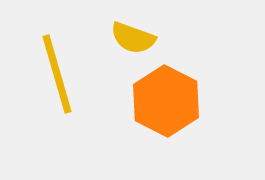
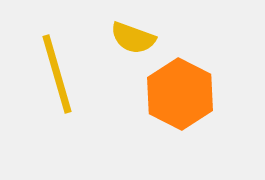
orange hexagon: moved 14 px right, 7 px up
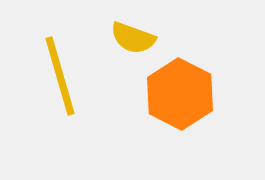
yellow line: moved 3 px right, 2 px down
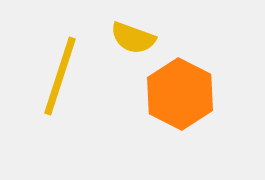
yellow line: rotated 34 degrees clockwise
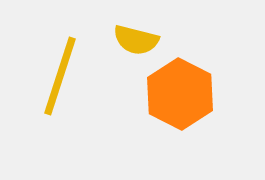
yellow semicircle: moved 3 px right, 2 px down; rotated 6 degrees counterclockwise
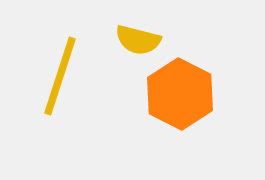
yellow semicircle: moved 2 px right
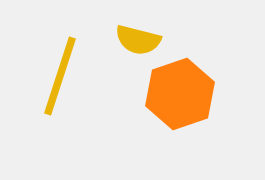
orange hexagon: rotated 14 degrees clockwise
